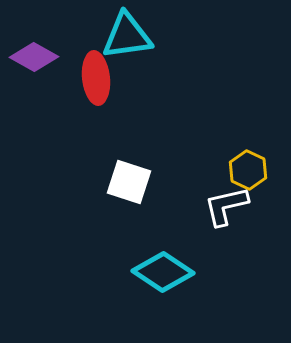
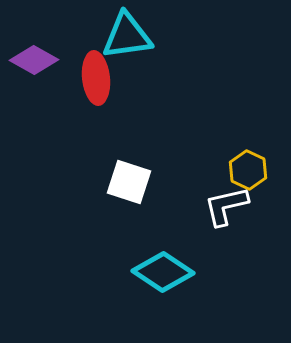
purple diamond: moved 3 px down
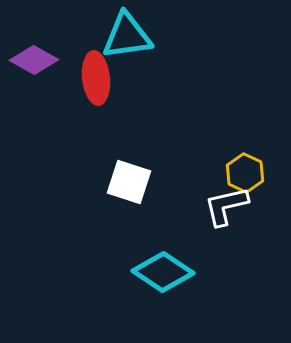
yellow hexagon: moved 3 px left, 3 px down
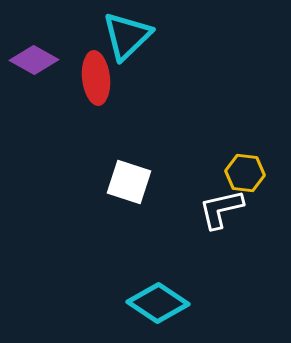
cyan triangle: rotated 36 degrees counterclockwise
yellow hexagon: rotated 18 degrees counterclockwise
white L-shape: moved 5 px left, 3 px down
cyan diamond: moved 5 px left, 31 px down
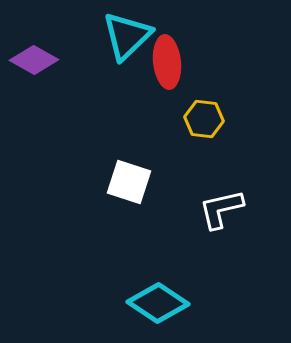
red ellipse: moved 71 px right, 16 px up
yellow hexagon: moved 41 px left, 54 px up
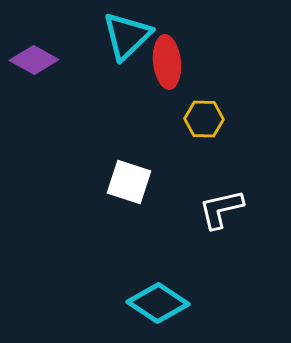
yellow hexagon: rotated 6 degrees counterclockwise
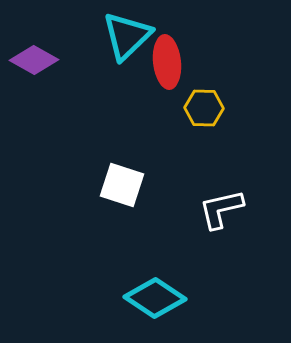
yellow hexagon: moved 11 px up
white square: moved 7 px left, 3 px down
cyan diamond: moved 3 px left, 5 px up
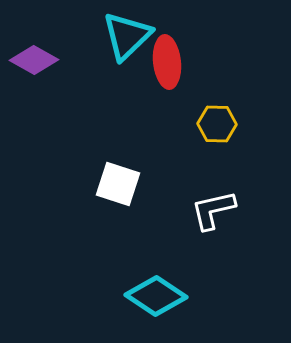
yellow hexagon: moved 13 px right, 16 px down
white square: moved 4 px left, 1 px up
white L-shape: moved 8 px left, 1 px down
cyan diamond: moved 1 px right, 2 px up
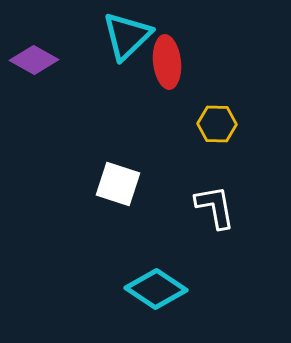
white L-shape: moved 2 px right, 3 px up; rotated 93 degrees clockwise
cyan diamond: moved 7 px up
